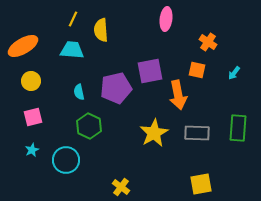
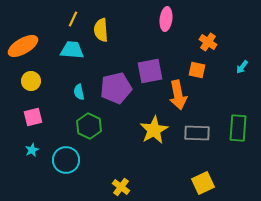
cyan arrow: moved 8 px right, 6 px up
yellow star: moved 3 px up
yellow square: moved 2 px right, 1 px up; rotated 15 degrees counterclockwise
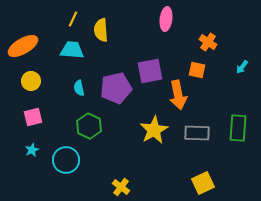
cyan semicircle: moved 4 px up
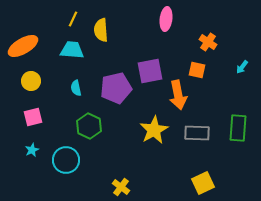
cyan semicircle: moved 3 px left
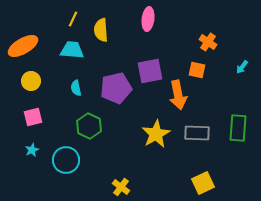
pink ellipse: moved 18 px left
yellow star: moved 2 px right, 4 px down
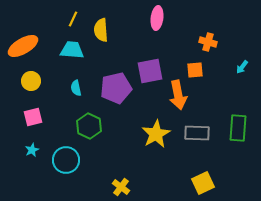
pink ellipse: moved 9 px right, 1 px up
orange cross: rotated 18 degrees counterclockwise
orange square: moved 2 px left; rotated 18 degrees counterclockwise
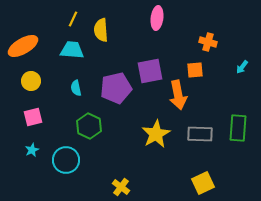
gray rectangle: moved 3 px right, 1 px down
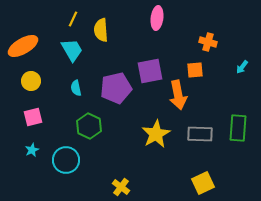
cyan trapezoid: rotated 55 degrees clockwise
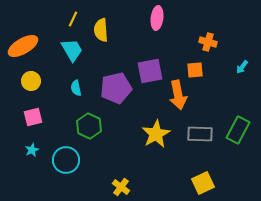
green rectangle: moved 2 px down; rotated 24 degrees clockwise
